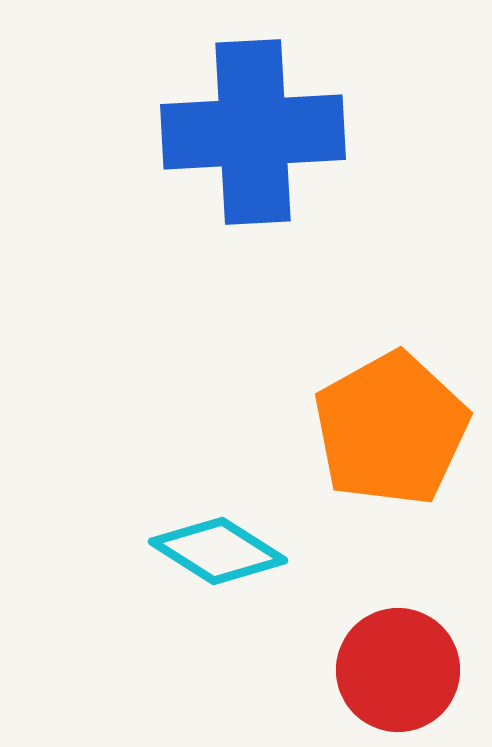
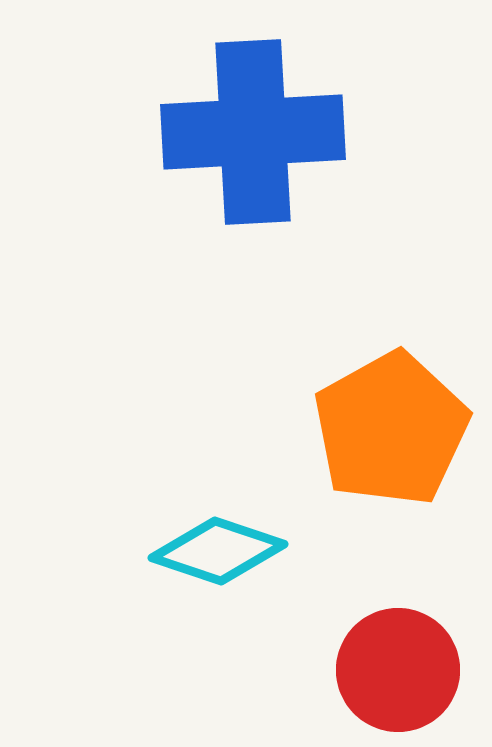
cyan diamond: rotated 14 degrees counterclockwise
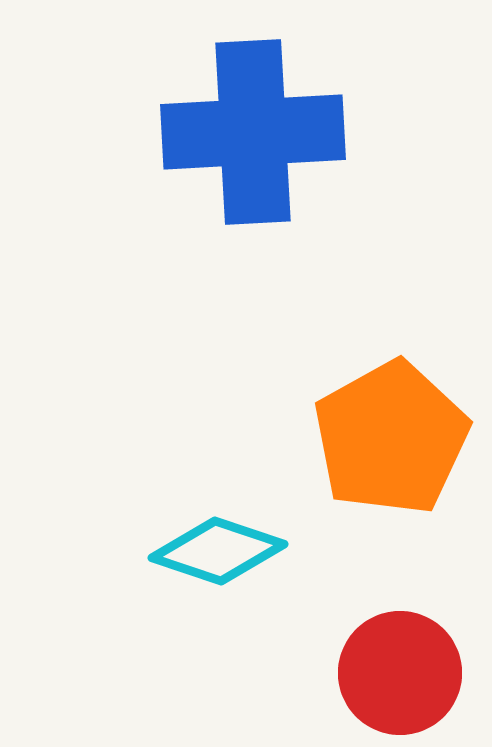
orange pentagon: moved 9 px down
red circle: moved 2 px right, 3 px down
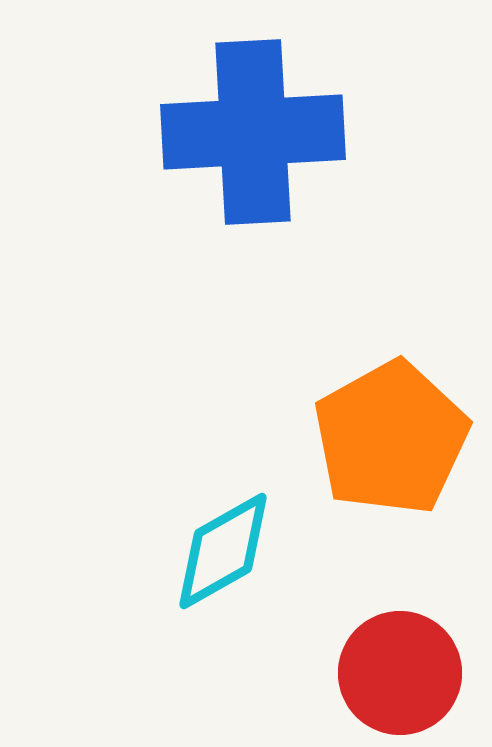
cyan diamond: moved 5 px right; rotated 48 degrees counterclockwise
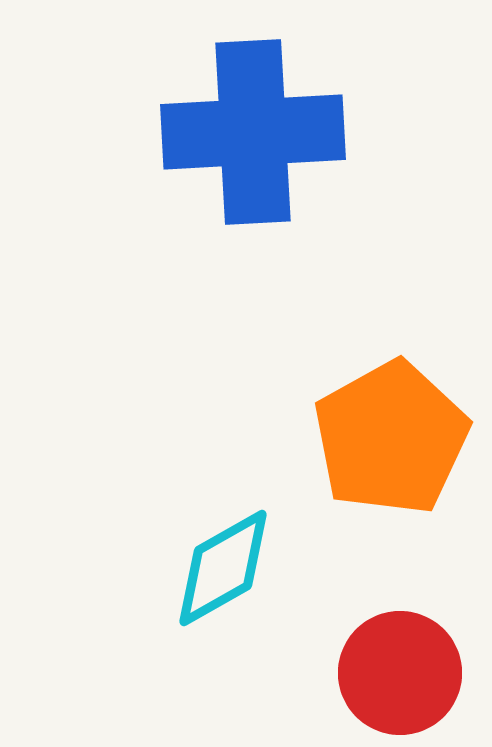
cyan diamond: moved 17 px down
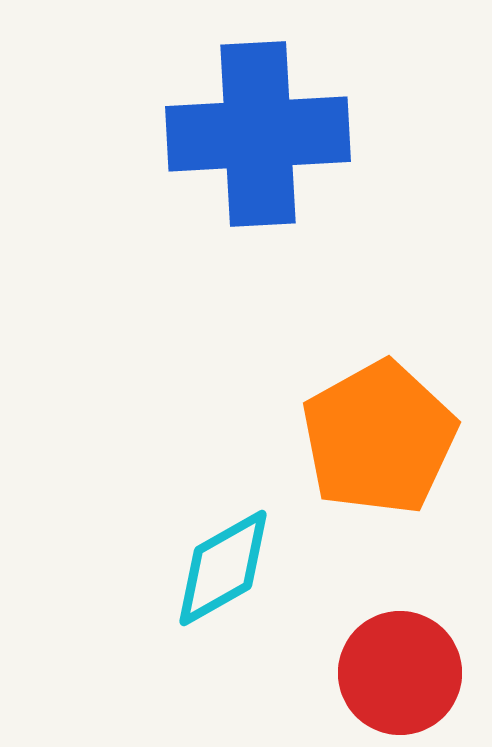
blue cross: moved 5 px right, 2 px down
orange pentagon: moved 12 px left
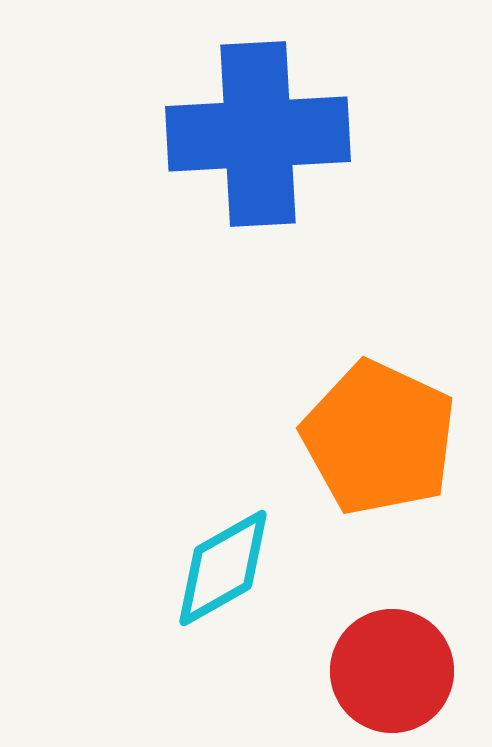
orange pentagon: rotated 18 degrees counterclockwise
red circle: moved 8 px left, 2 px up
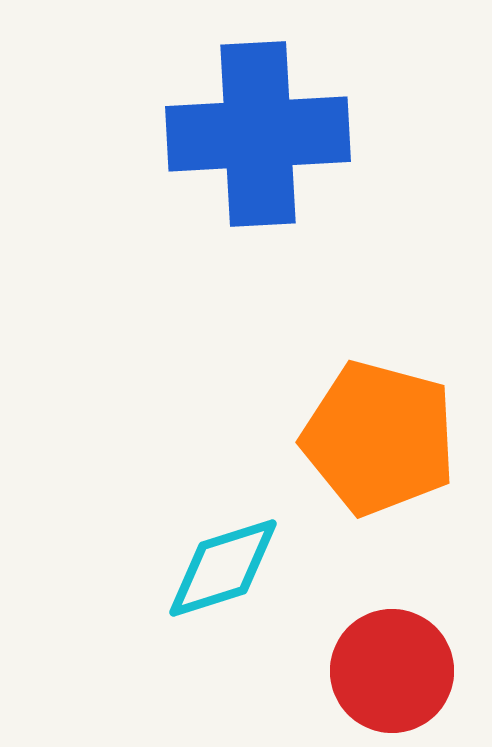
orange pentagon: rotated 10 degrees counterclockwise
cyan diamond: rotated 12 degrees clockwise
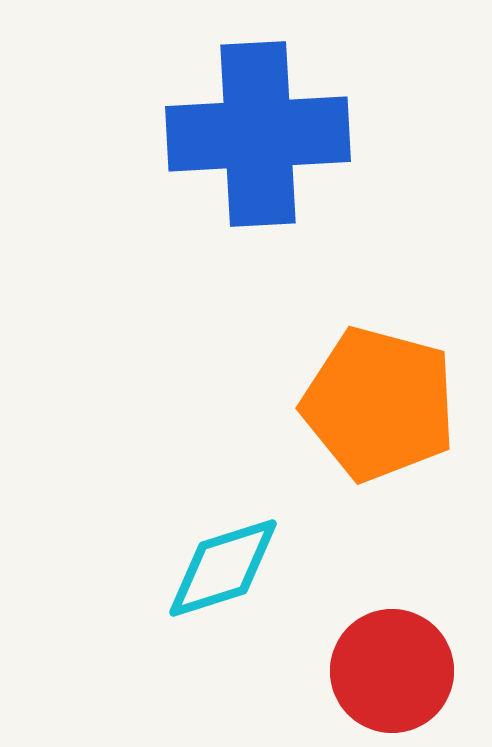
orange pentagon: moved 34 px up
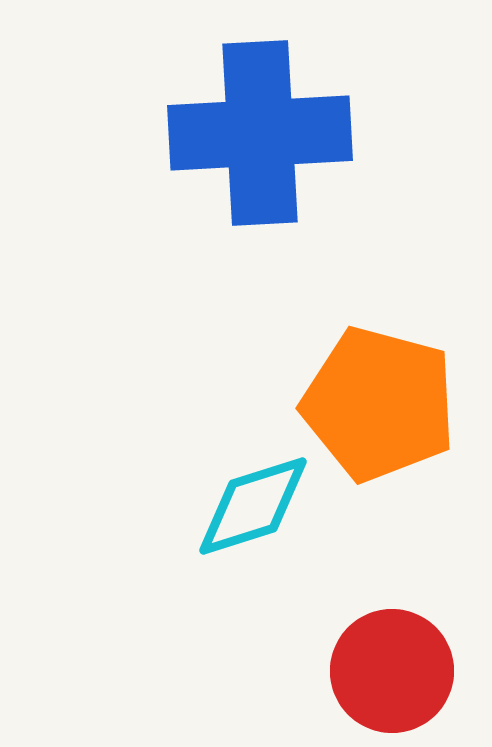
blue cross: moved 2 px right, 1 px up
cyan diamond: moved 30 px right, 62 px up
